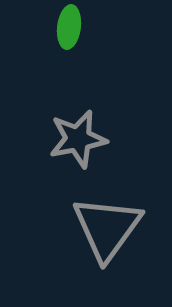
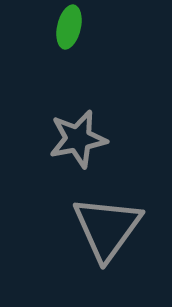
green ellipse: rotated 6 degrees clockwise
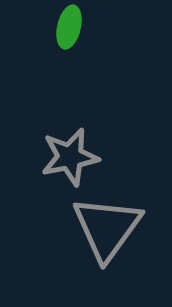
gray star: moved 8 px left, 18 px down
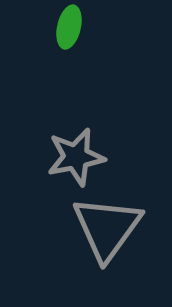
gray star: moved 6 px right
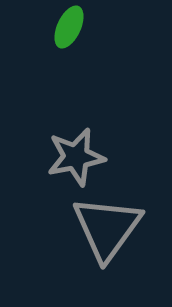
green ellipse: rotated 12 degrees clockwise
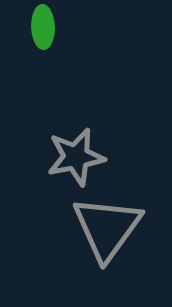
green ellipse: moved 26 px left; rotated 27 degrees counterclockwise
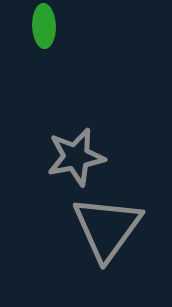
green ellipse: moved 1 px right, 1 px up
